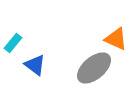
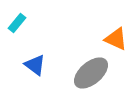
cyan rectangle: moved 4 px right, 20 px up
gray ellipse: moved 3 px left, 5 px down
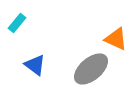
gray ellipse: moved 4 px up
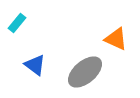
gray ellipse: moved 6 px left, 3 px down
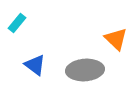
orange triangle: rotated 20 degrees clockwise
gray ellipse: moved 2 px up; rotated 36 degrees clockwise
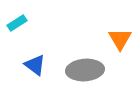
cyan rectangle: rotated 18 degrees clockwise
orange triangle: moved 4 px right; rotated 15 degrees clockwise
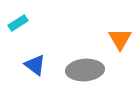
cyan rectangle: moved 1 px right
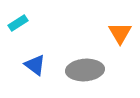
orange triangle: moved 6 px up
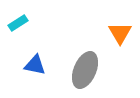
blue triangle: rotated 25 degrees counterclockwise
gray ellipse: rotated 63 degrees counterclockwise
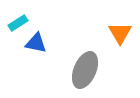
blue triangle: moved 1 px right, 22 px up
